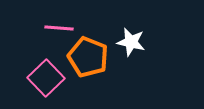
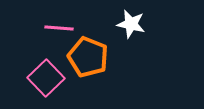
white star: moved 18 px up
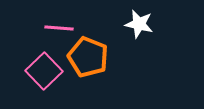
white star: moved 8 px right
pink square: moved 2 px left, 7 px up
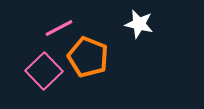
pink line: rotated 32 degrees counterclockwise
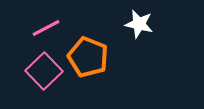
pink line: moved 13 px left
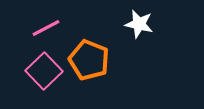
orange pentagon: moved 1 px right, 3 px down
